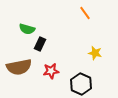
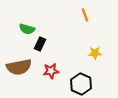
orange line: moved 2 px down; rotated 16 degrees clockwise
yellow star: rotated 16 degrees counterclockwise
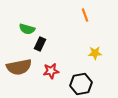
black hexagon: rotated 25 degrees clockwise
